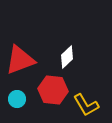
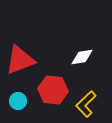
white diamond: moved 15 px right; rotated 35 degrees clockwise
cyan circle: moved 1 px right, 2 px down
yellow L-shape: moved 1 px up; rotated 76 degrees clockwise
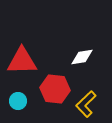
red triangle: moved 2 px right, 1 px down; rotated 20 degrees clockwise
red hexagon: moved 2 px right, 1 px up
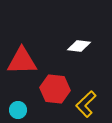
white diamond: moved 3 px left, 11 px up; rotated 15 degrees clockwise
cyan circle: moved 9 px down
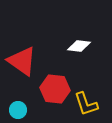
red triangle: rotated 36 degrees clockwise
yellow L-shape: rotated 64 degrees counterclockwise
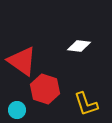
red hexagon: moved 10 px left; rotated 12 degrees clockwise
cyan circle: moved 1 px left
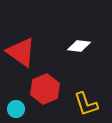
red triangle: moved 1 px left, 9 px up
red hexagon: rotated 20 degrees clockwise
cyan circle: moved 1 px left, 1 px up
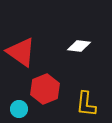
yellow L-shape: rotated 24 degrees clockwise
cyan circle: moved 3 px right
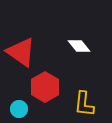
white diamond: rotated 45 degrees clockwise
red hexagon: moved 2 px up; rotated 8 degrees counterclockwise
yellow L-shape: moved 2 px left
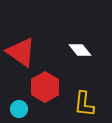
white diamond: moved 1 px right, 4 px down
